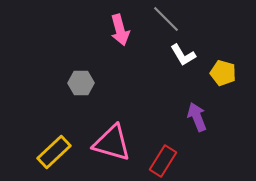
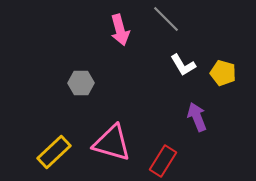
white L-shape: moved 10 px down
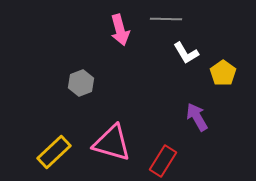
gray line: rotated 44 degrees counterclockwise
white L-shape: moved 3 px right, 12 px up
yellow pentagon: rotated 20 degrees clockwise
gray hexagon: rotated 20 degrees counterclockwise
purple arrow: rotated 8 degrees counterclockwise
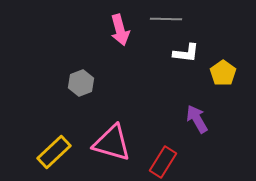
white L-shape: rotated 52 degrees counterclockwise
purple arrow: moved 2 px down
red rectangle: moved 1 px down
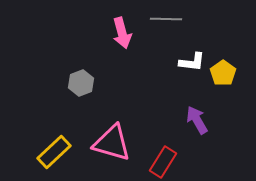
pink arrow: moved 2 px right, 3 px down
white L-shape: moved 6 px right, 9 px down
purple arrow: moved 1 px down
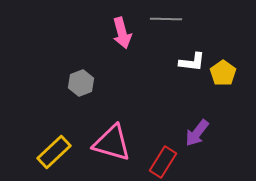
purple arrow: moved 13 px down; rotated 112 degrees counterclockwise
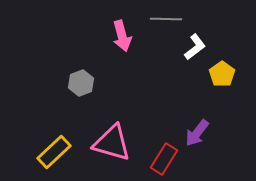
pink arrow: moved 3 px down
white L-shape: moved 3 px right, 15 px up; rotated 44 degrees counterclockwise
yellow pentagon: moved 1 px left, 1 px down
red rectangle: moved 1 px right, 3 px up
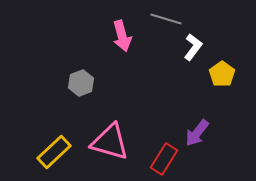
gray line: rotated 16 degrees clockwise
white L-shape: moved 2 px left; rotated 16 degrees counterclockwise
pink triangle: moved 2 px left, 1 px up
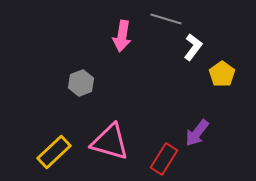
pink arrow: rotated 24 degrees clockwise
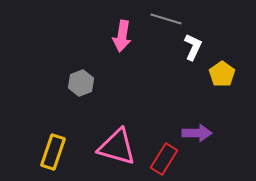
white L-shape: rotated 12 degrees counterclockwise
purple arrow: rotated 128 degrees counterclockwise
pink triangle: moved 7 px right, 5 px down
yellow rectangle: moved 1 px left; rotated 28 degrees counterclockwise
